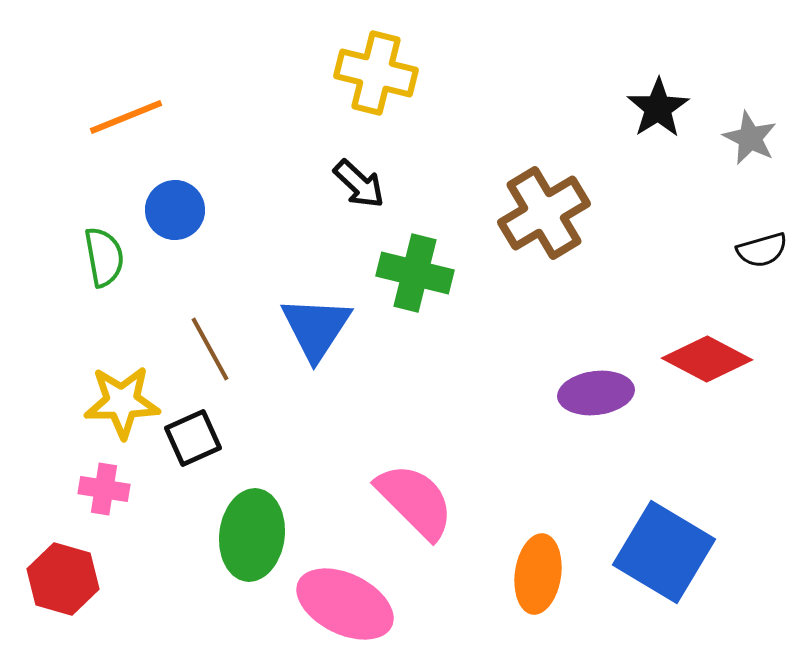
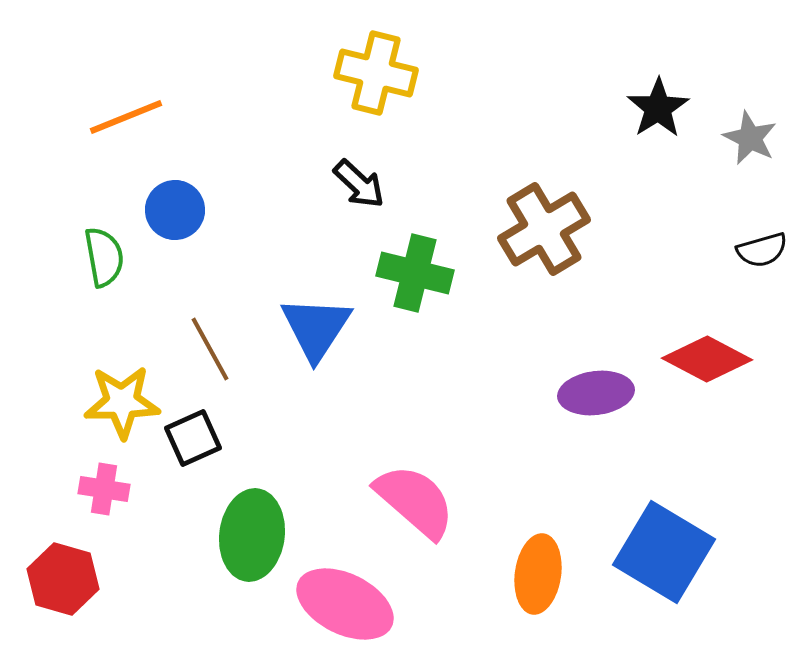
brown cross: moved 16 px down
pink semicircle: rotated 4 degrees counterclockwise
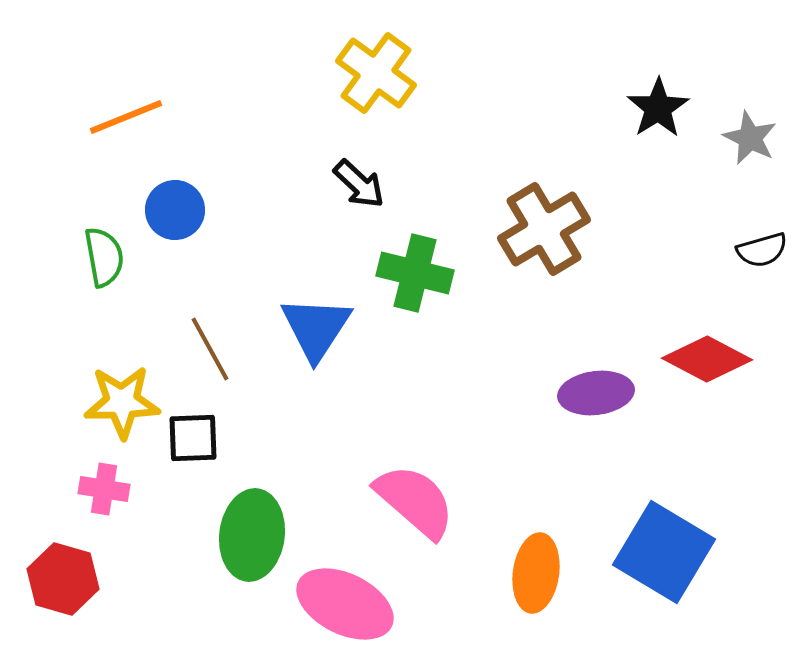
yellow cross: rotated 22 degrees clockwise
black square: rotated 22 degrees clockwise
orange ellipse: moved 2 px left, 1 px up
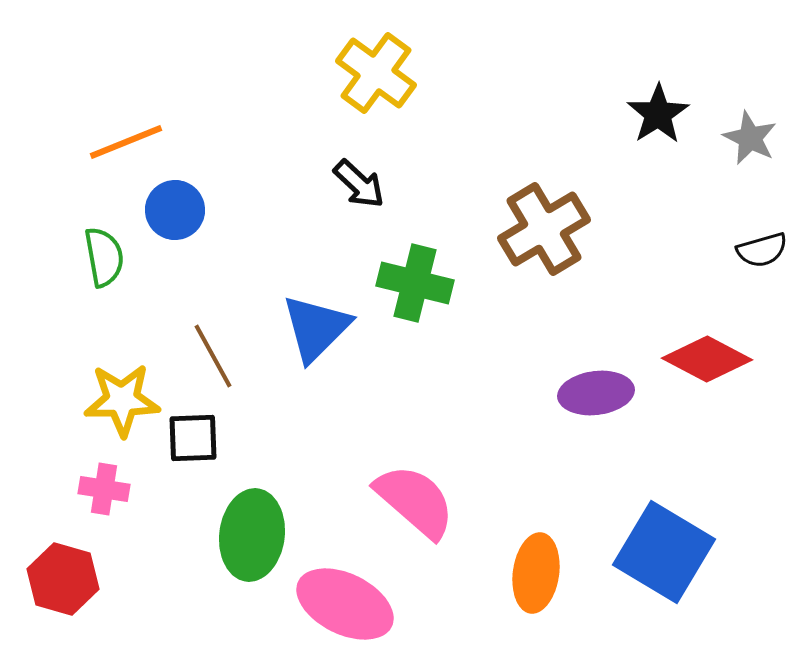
black star: moved 6 px down
orange line: moved 25 px down
green cross: moved 10 px down
blue triangle: rotated 12 degrees clockwise
brown line: moved 3 px right, 7 px down
yellow star: moved 2 px up
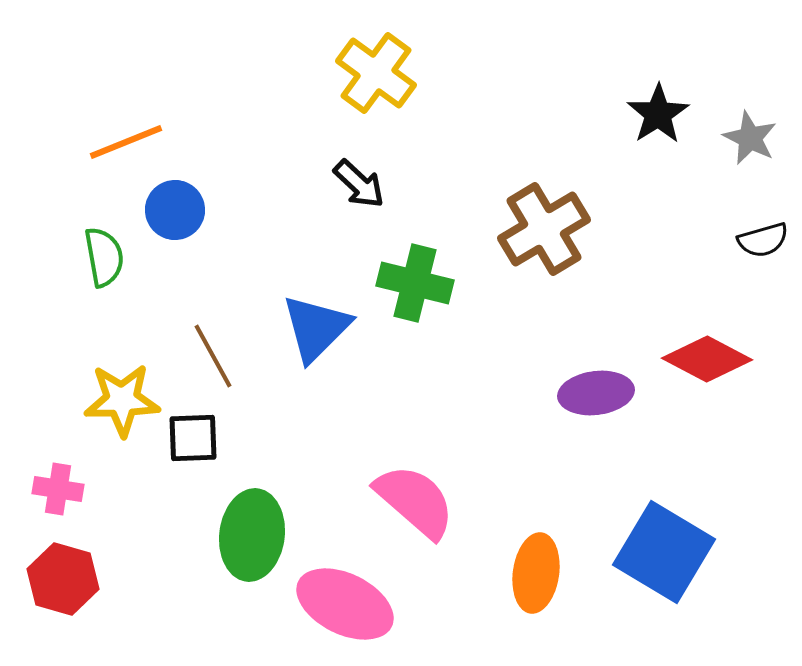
black semicircle: moved 1 px right, 10 px up
pink cross: moved 46 px left
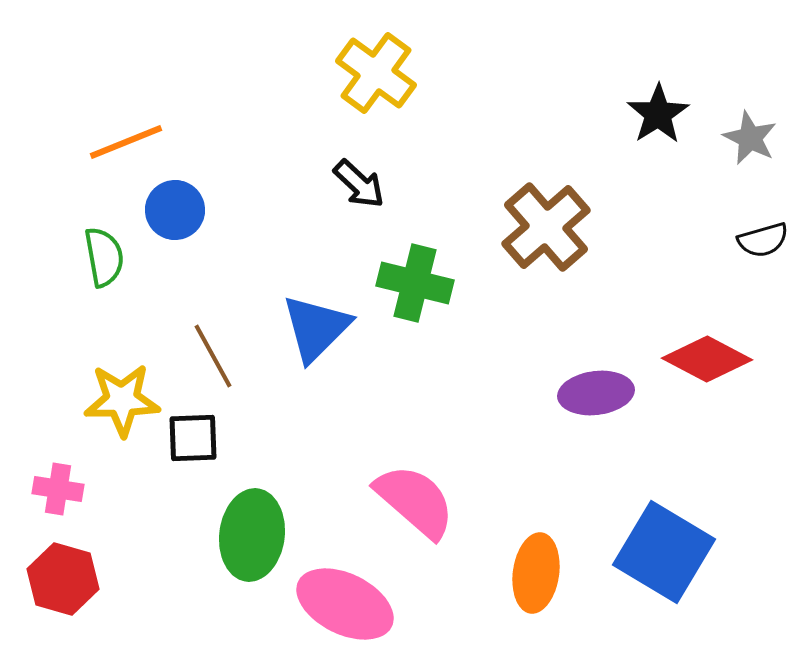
brown cross: moved 2 px right, 2 px up; rotated 10 degrees counterclockwise
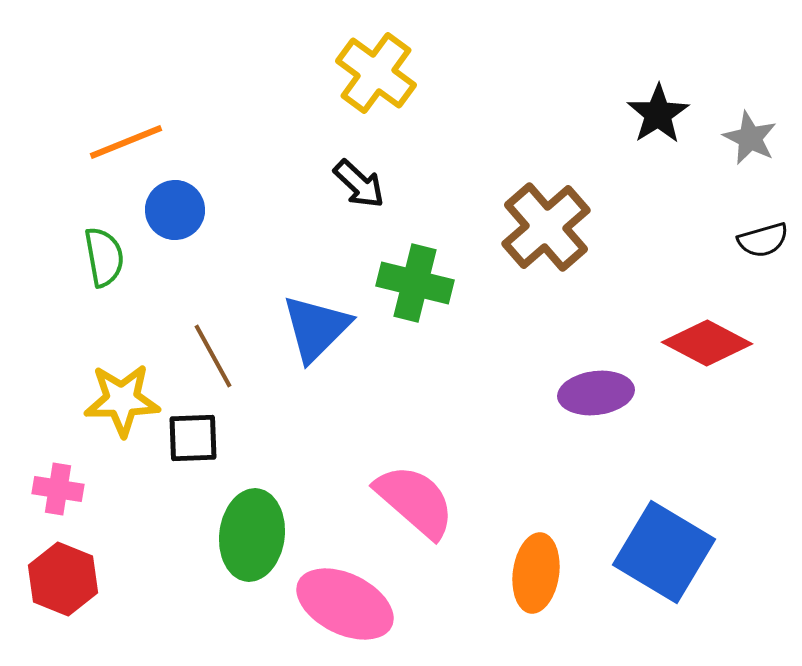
red diamond: moved 16 px up
red hexagon: rotated 6 degrees clockwise
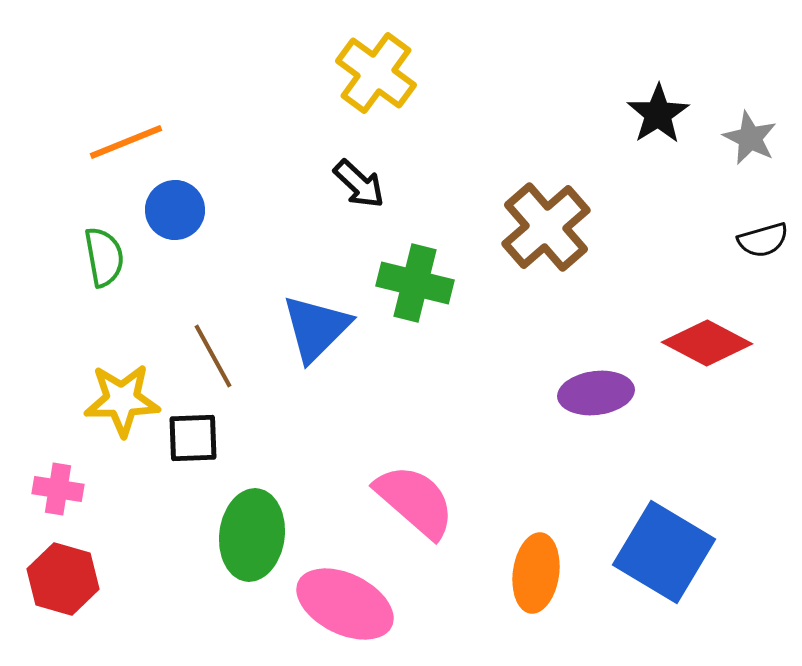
red hexagon: rotated 6 degrees counterclockwise
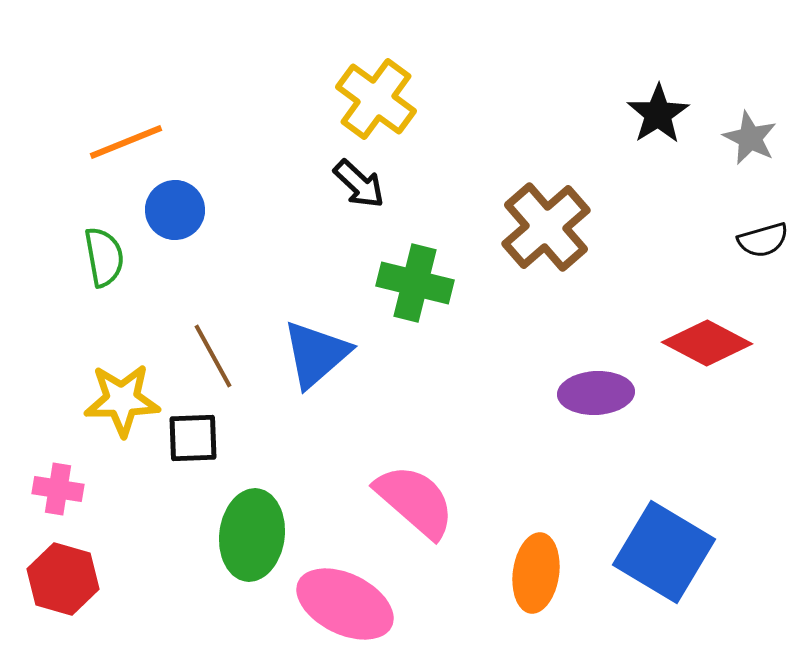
yellow cross: moved 26 px down
blue triangle: moved 26 px down; rotated 4 degrees clockwise
purple ellipse: rotated 4 degrees clockwise
